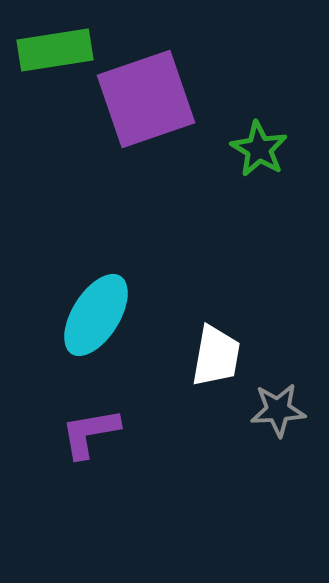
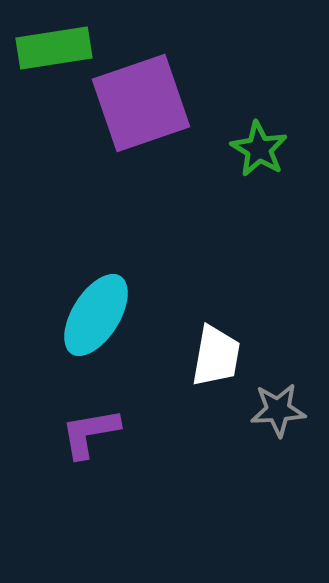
green rectangle: moved 1 px left, 2 px up
purple square: moved 5 px left, 4 px down
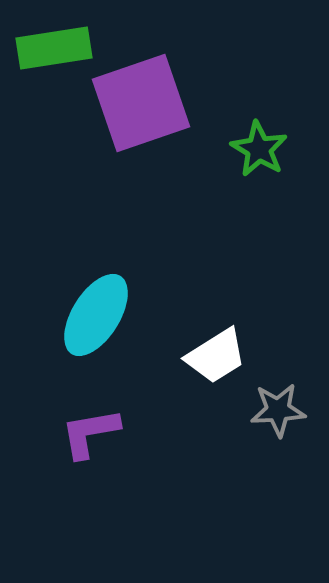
white trapezoid: rotated 48 degrees clockwise
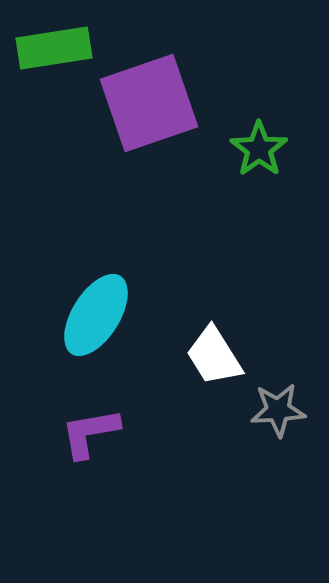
purple square: moved 8 px right
green star: rotated 6 degrees clockwise
white trapezoid: moved 2 px left; rotated 90 degrees clockwise
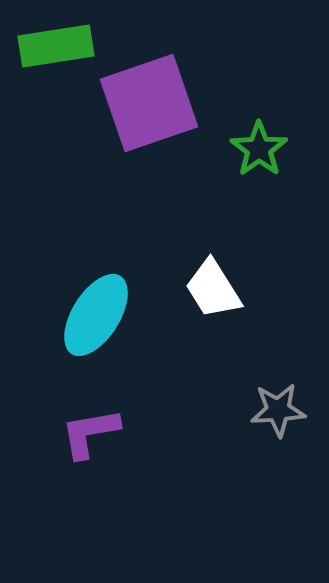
green rectangle: moved 2 px right, 2 px up
white trapezoid: moved 1 px left, 67 px up
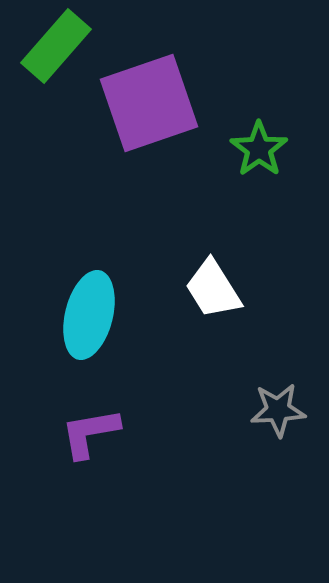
green rectangle: rotated 40 degrees counterclockwise
cyan ellipse: moved 7 px left; rotated 18 degrees counterclockwise
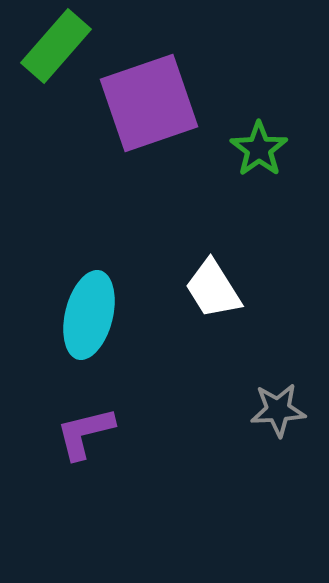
purple L-shape: moved 5 px left; rotated 4 degrees counterclockwise
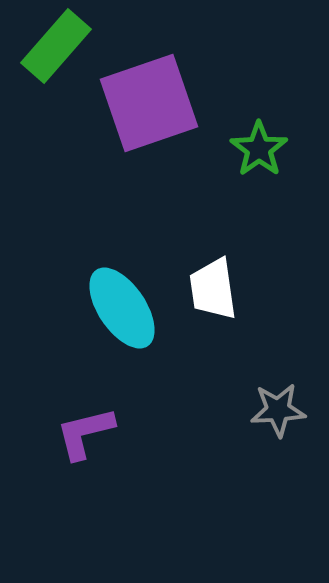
white trapezoid: rotated 24 degrees clockwise
cyan ellipse: moved 33 px right, 7 px up; rotated 48 degrees counterclockwise
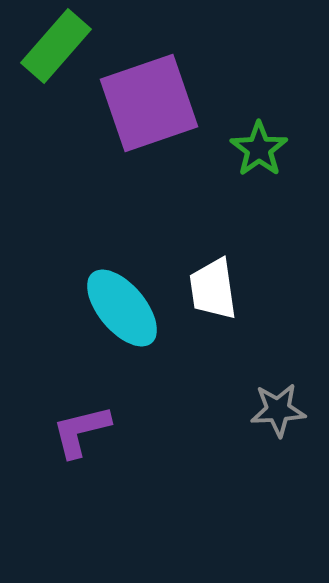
cyan ellipse: rotated 6 degrees counterclockwise
purple L-shape: moved 4 px left, 2 px up
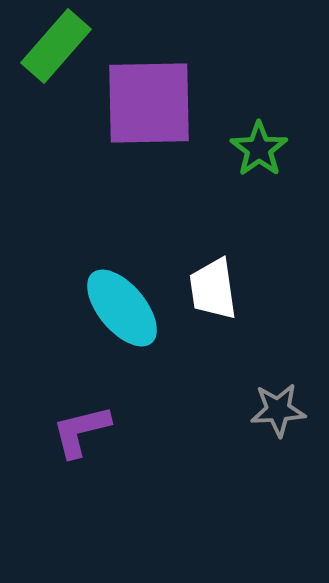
purple square: rotated 18 degrees clockwise
